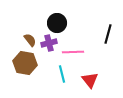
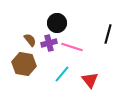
pink line: moved 1 px left, 5 px up; rotated 20 degrees clockwise
brown hexagon: moved 1 px left, 1 px down
cyan line: rotated 54 degrees clockwise
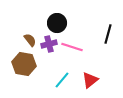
purple cross: moved 1 px down
cyan line: moved 6 px down
red triangle: rotated 30 degrees clockwise
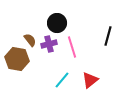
black line: moved 2 px down
pink line: rotated 55 degrees clockwise
brown hexagon: moved 7 px left, 5 px up
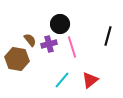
black circle: moved 3 px right, 1 px down
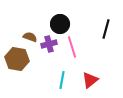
black line: moved 2 px left, 7 px up
brown semicircle: moved 3 px up; rotated 32 degrees counterclockwise
cyan line: rotated 30 degrees counterclockwise
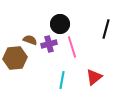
brown semicircle: moved 3 px down
brown hexagon: moved 2 px left, 1 px up; rotated 15 degrees counterclockwise
red triangle: moved 4 px right, 3 px up
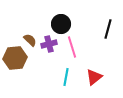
black circle: moved 1 px right
black line: moved 2 px right
brown semicircle: rotated 24 degrees clockwise
cyan line: moved 4 px right, 3 px up
